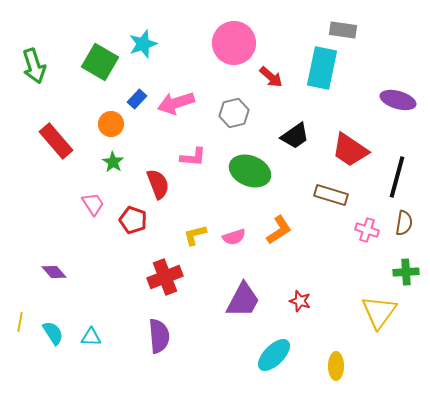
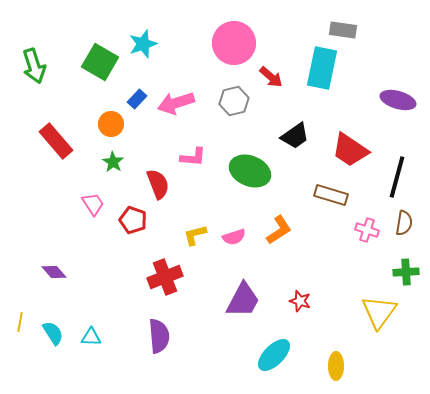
gray hexagon: moved 12 px up
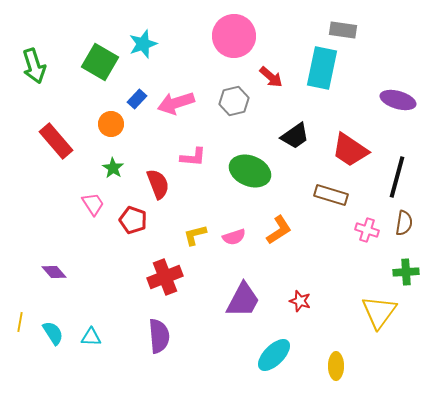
pink circle: moved 7 px up
green star: moved 6 px down
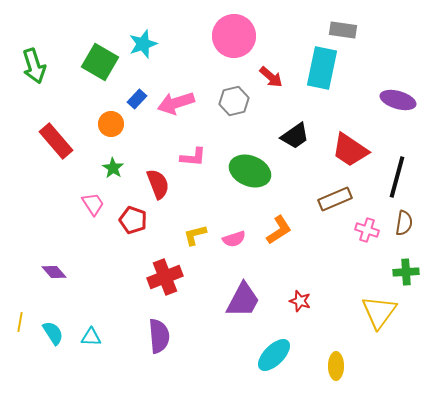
brown rectangle: moved 4 px right, 4 px down; rotated 40 degrees counterclockwise
pink semicircle: moved 2 px down
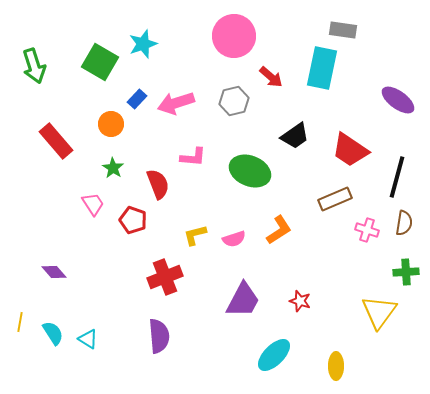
purple ellipse: rotated 20 degrees clockwise
cyan triangle: moved 3 px left, 2 px down; rotated 30 degrees clockwise
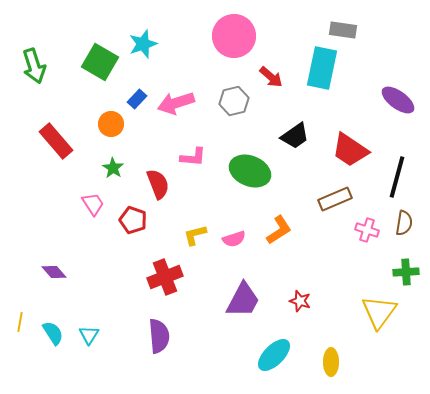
cyan triangle: moved 1 px right, 4 px up; rotated 30 degrees clockwise
yellow ellipse: moved 5 px left, 4 px up
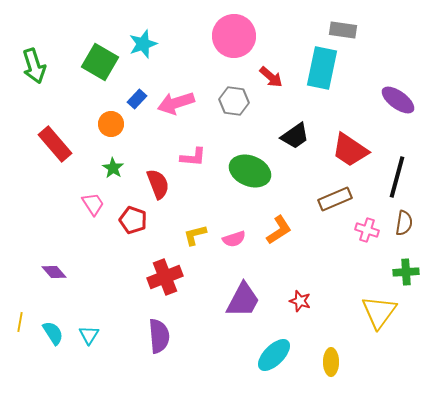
gray hexagon: rotated 20 degrees clockwise
red rectangle: moved 1 px left, 3 px down
